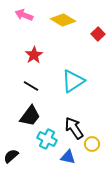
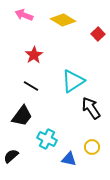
black trapezoid: moved 8 px left
black arrow: moved 17 px right, 20 px up
yellow circle: moved 3 px down
blue triangle: moved 1 px right, 2 px down
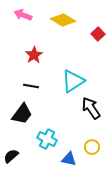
pink arrow: moved 1 px left
black line: rotated 21 degrees counterclockwise
black trapezoid: moved 2 px up
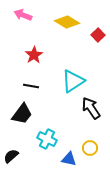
yellow diamond: moved 4 px right, 2 px down
red square: moved 1 px down
yellow circle: moved 2 px left, 1 px down
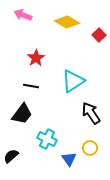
red square: moved 1 px right
red star: moved 2 px right, 3 px down
black arrow: moved 5 px down
blue triangle: rotated 42 degrees clockwise
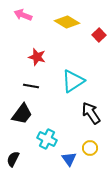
red star: moved 1 px right, 1 px up; rotated 24 degrees counterclockwise
black semicircle: moved 2 px right, 3 px down; rotated 21 degrees counterclockwise
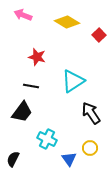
black trapezoid: moved 2 px up
